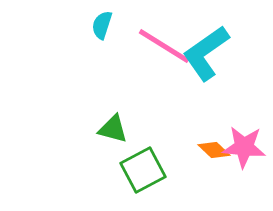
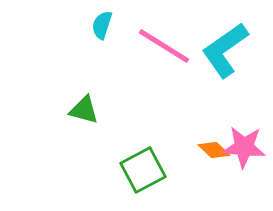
cyan L-shape: moved 19 px right, 3 px up
green triangle: moved 29 px left, 19 px up
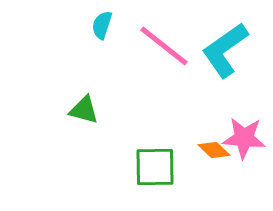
pink line: rotated 6 degrees clockwise
pink star: moved 9 px up
green square: moved 12 px right, 3 px up; rotated 27 degrees clockwise
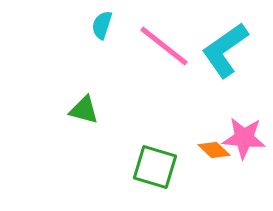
green square: rotated 18 degrees clockwise
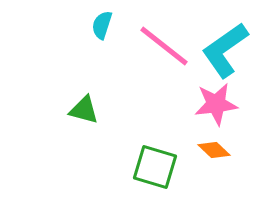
pink star: moved 28 px left, 34 px up; rotated 12 degrees counterclockwise
